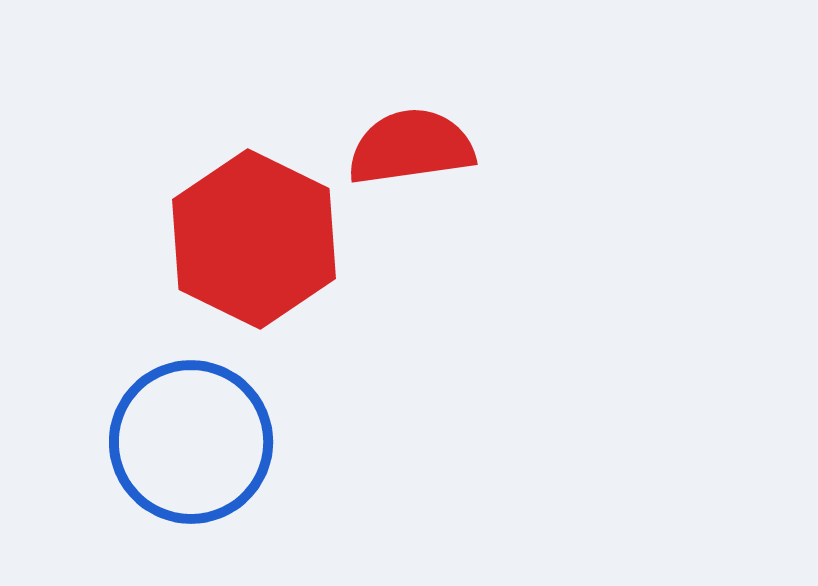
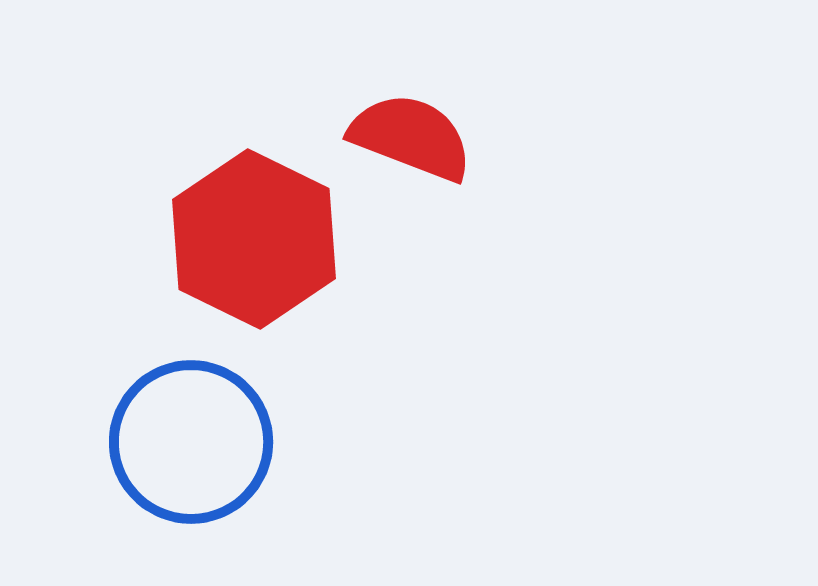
red semicircle: moved 10 px up; rotated 29 degrees clockwise
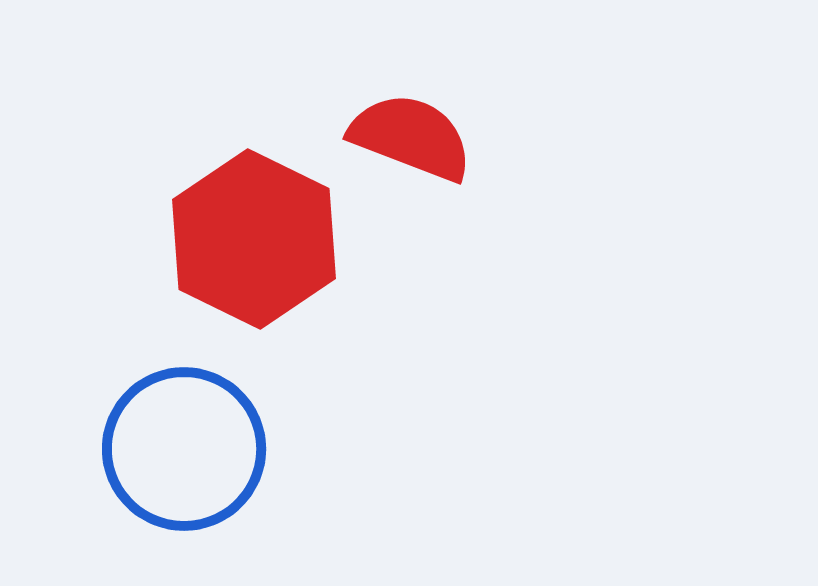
blue circle: moved 7 px left, 7 px down
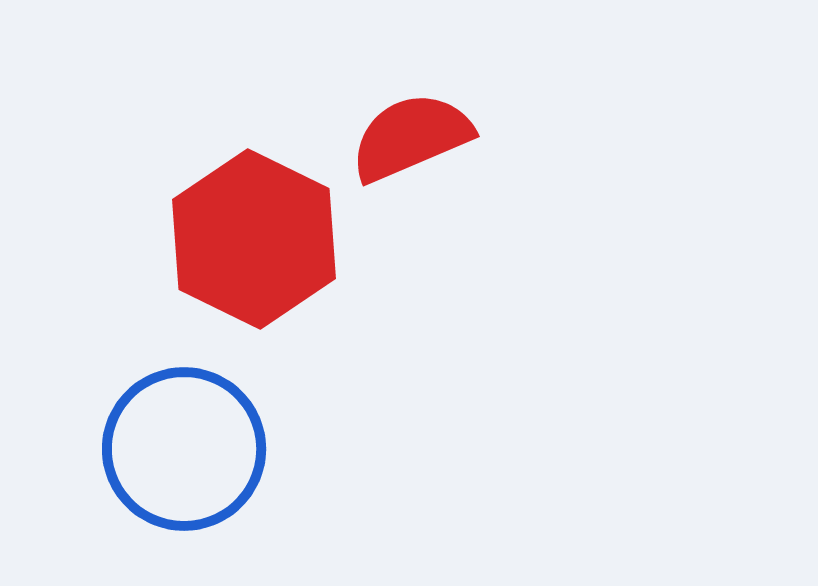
red semicircle: rotated 44 degrees counterclockwise
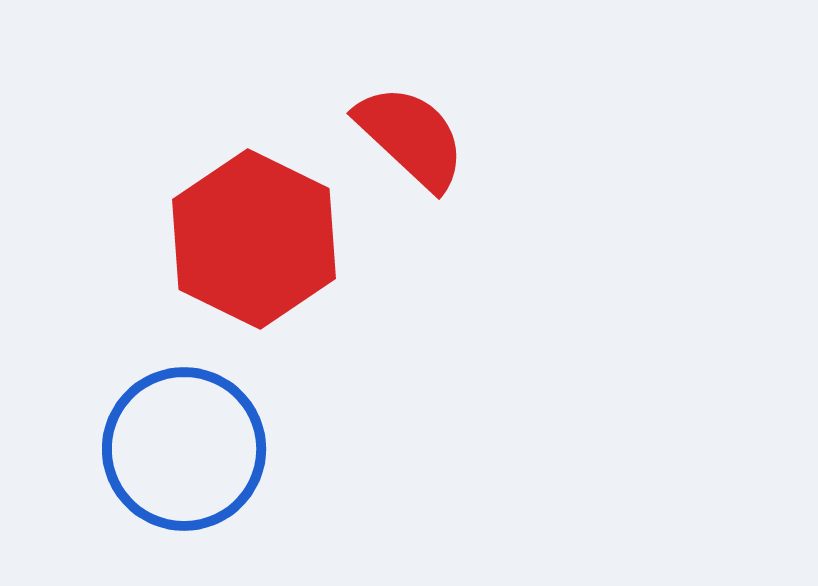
red semicircle: rotated 66 degrees clockwise
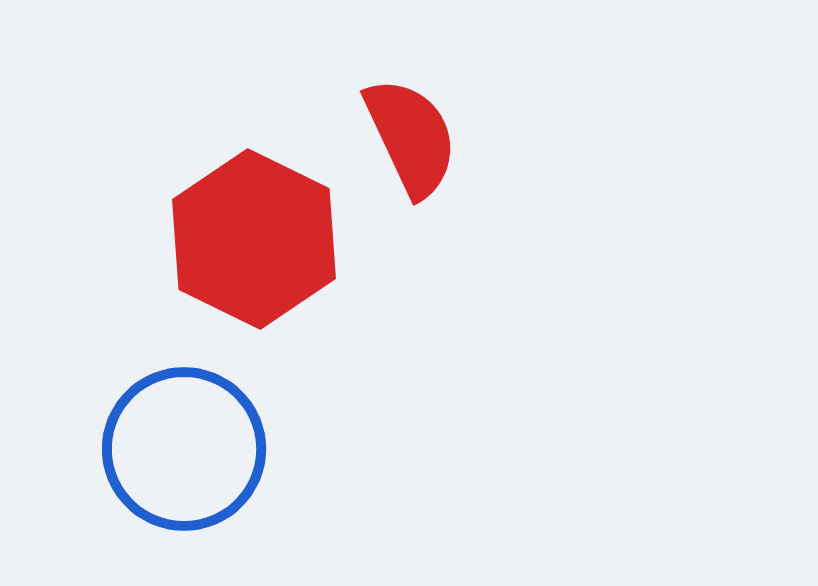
red semicircle: rotated 22 degrees clockwise
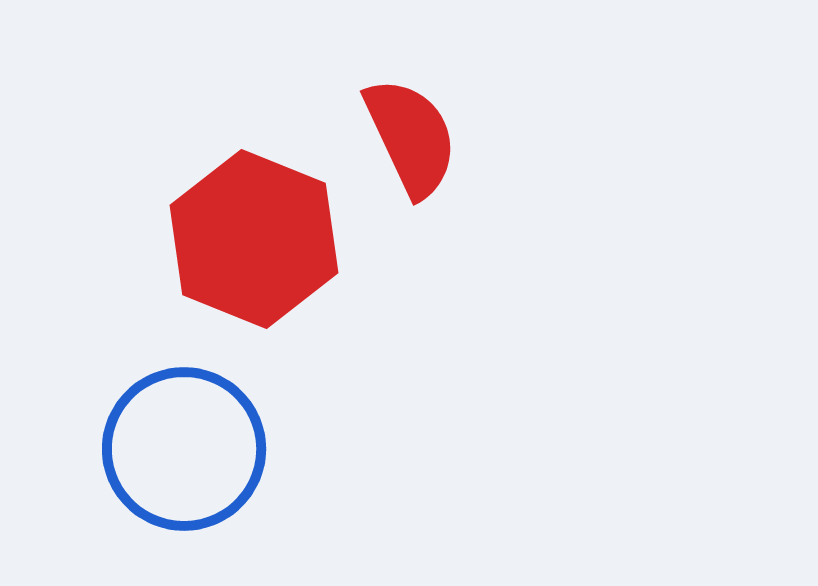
red hexagon: rotated 4 degrees counterclockwise
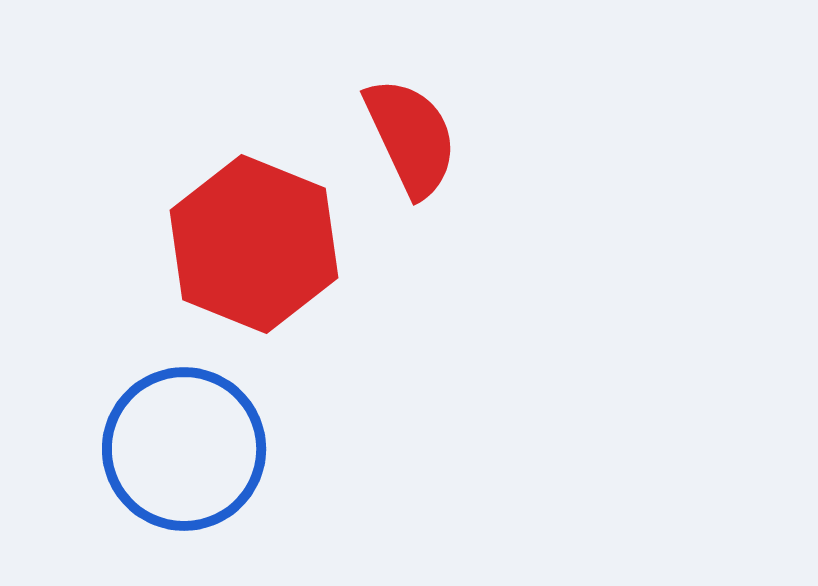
red hexagon: moved 5 px down
